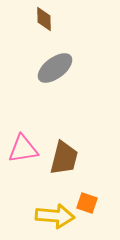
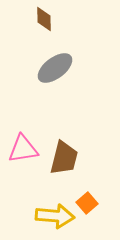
orange square: rotated 30 degrees clockwise
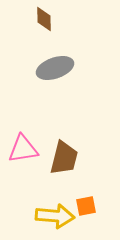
gray ellipse: rotated 18 degrees clockwise
orange square: moved 1 px left, 3 px down; rotated 30 degrees clockwise
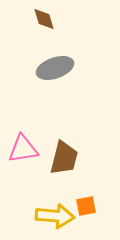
brown diamond: rotated 15 degrees counterclockwise
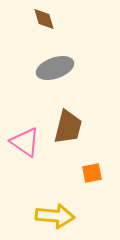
pink triangle: moved 2 px right, 7 px up; rotated 44 degrees clockwise
brown trapezoid: moved 4 px right, 31 px up
orange square: moved 6 px right, 33 px up
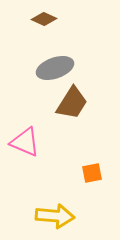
brown diamond: rotated 50 degrees counterclockwise
brown trapezoid: moved 4 px right, 24 px up; rotated 18 degrees clockwise
pink triangle: rotated 12 degrees counterclockwise
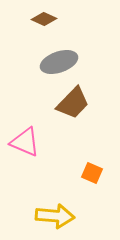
gray ellipse: moved 4 px right, 6 px up
brown trapezoid: moved 1 px right; rotated 12 degrees clockwise
orange square: rotated 35 degrees clockwise
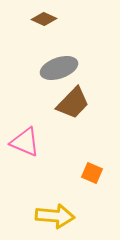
gray ellipse: moved 6 px down
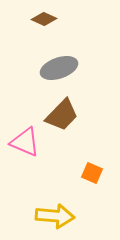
brown trapezoid: moved 11 px left, 12 px down
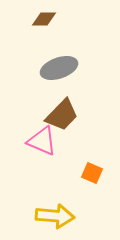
brown diamond: rotated 25 degrees counterclockwise
pink triangle: moved 17 px right, 1 px up
